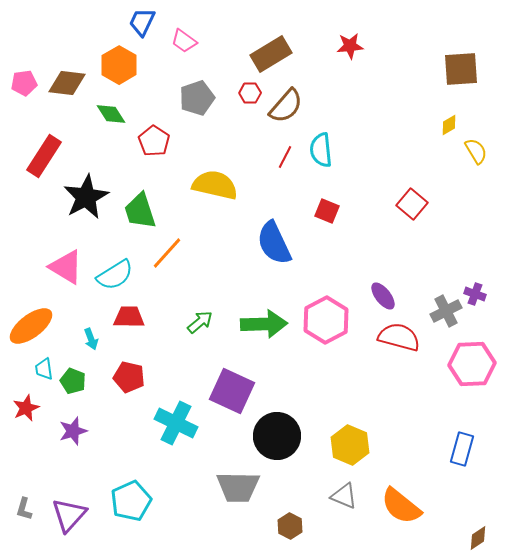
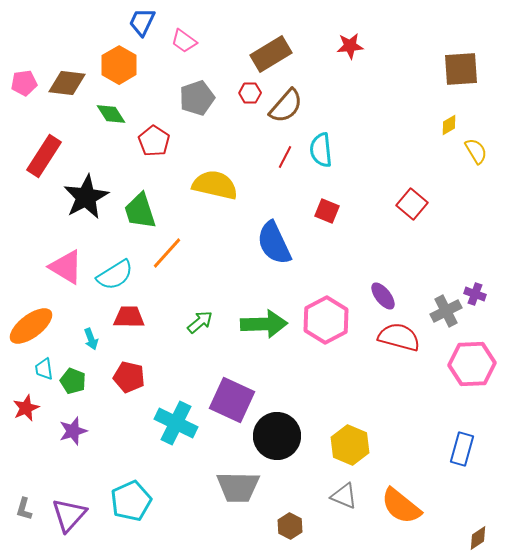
purple square at (232, 391): moved 9 px down
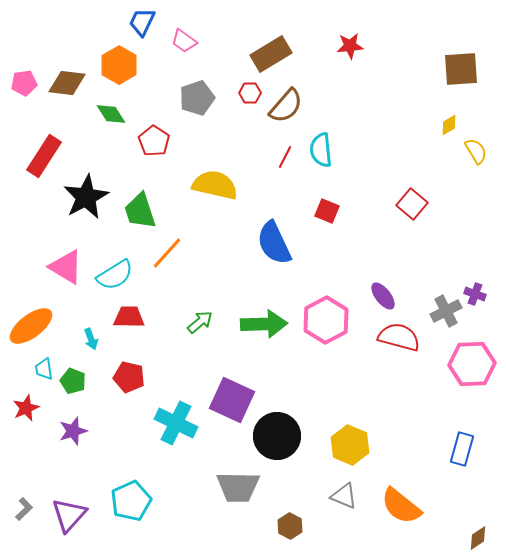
gray L-shape at (24, 509): rotated 150 degrees counterclockwise
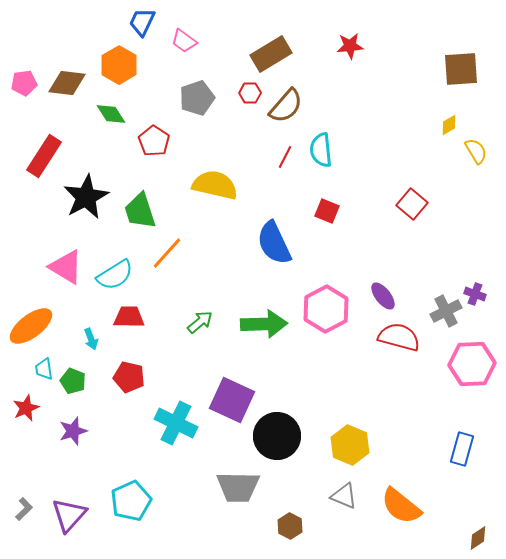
pink hexagon at (326, 320): moved 11 px up
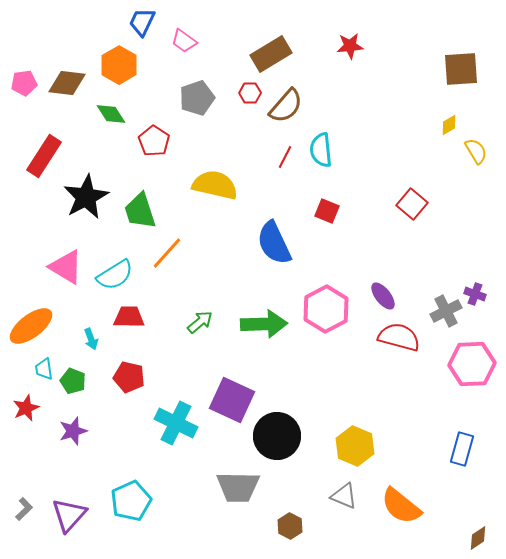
yellow hexagon at (350, 445): moved 5 px right, 1 px down
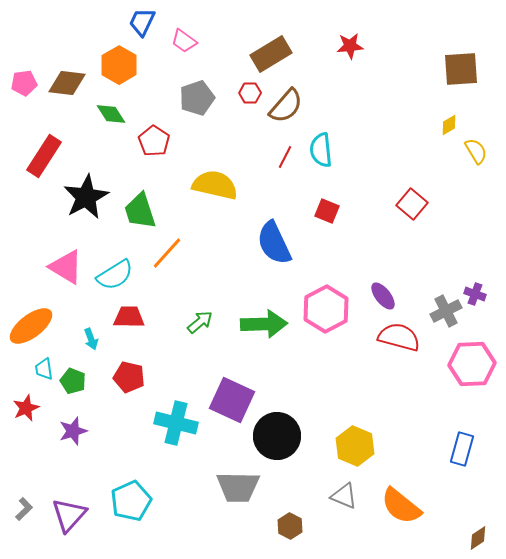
cyan cross at (176, 423): rotated 12 degrees counterclockwise
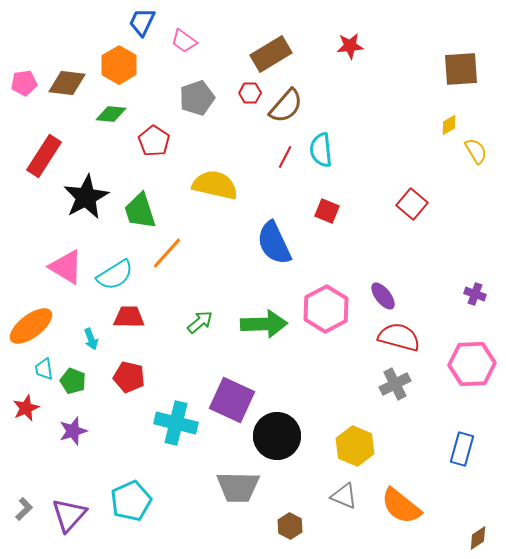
green diamond at (111, 114): rotated 52 degrees counterclockwise
gray cross at (446, 311): moved 51 px left, 73 px down
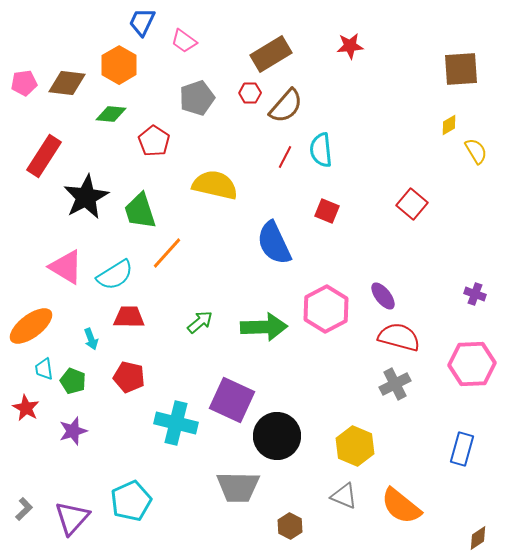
green arrow at (264, 324): moved 3 px down
red star at (26, 408): rotated 20 degrees counterclockwise
purple triangle at (69, 515): moved 3 px right, 3 px down
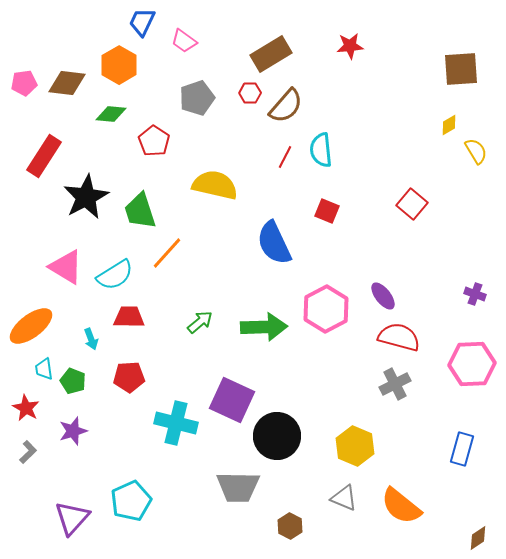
red pentagon at (129, 377): rotated 16 degrees counterclockwise
gray triangle at (344, 496): moved 2 px down
gray L-shape at (24, 509): moved 4 px right, 57 px up
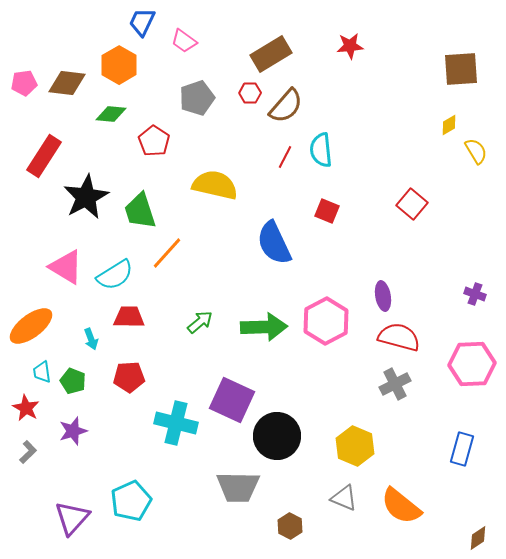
purple ellipse at (383, 296): rotated 28 degrees clockwise
pink hexagon at (326, 309): moved 12 px down
cyan trapezoid at (44, 369): moved 2 px left, 3 px down
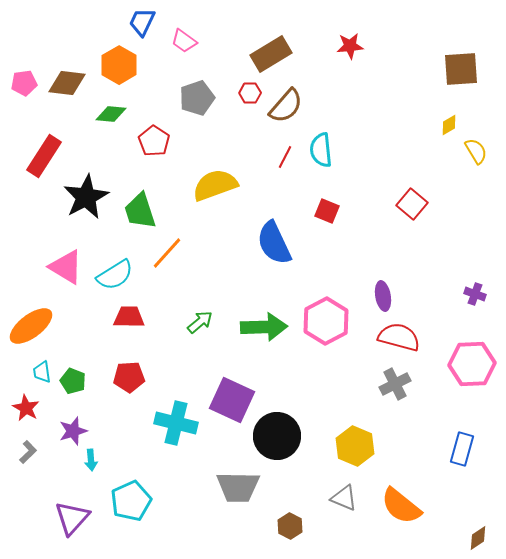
yellow semicircle at (215, 185): rotated 33 degrees counterclockwise
cyan arrow at (91, 339): moved 121 px down; rotated 15 degrees clockwise
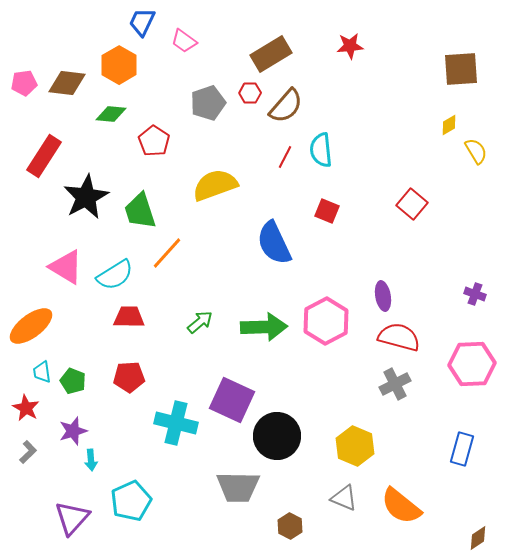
gray pentagon at (197, 98): moved 11 px right, 5 px down
